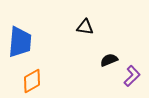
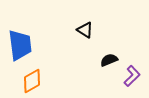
black triangle: moved 3 px down; rotated 24 degrees clockwise
blue trapezoid: moved 3 px down; rotated 12 degrees counterclockwise
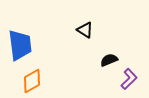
purple L-shape: moved 3 px left, 3 px down
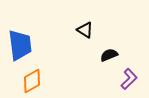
black semicircle: moved 5 px up
